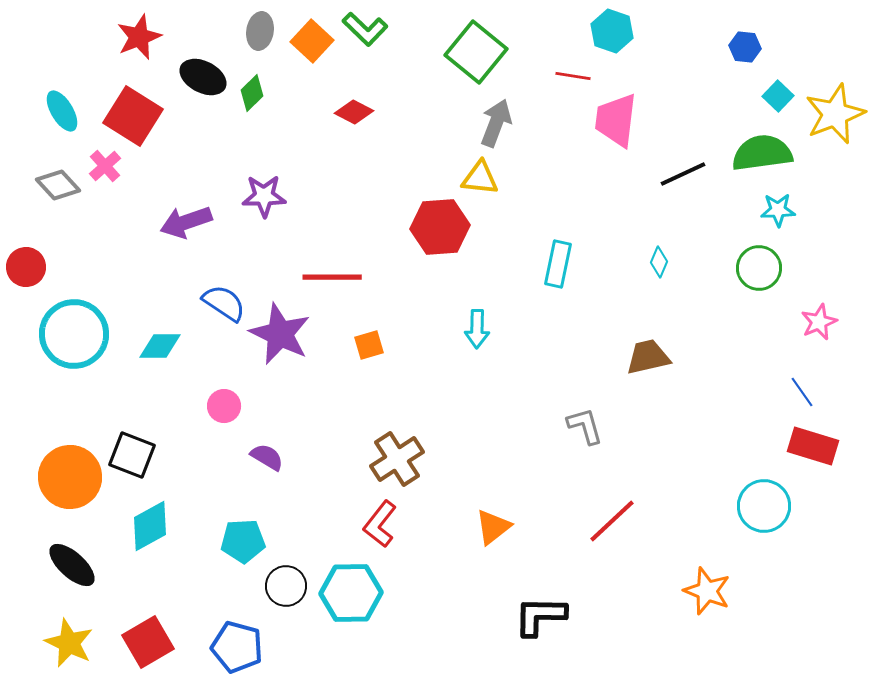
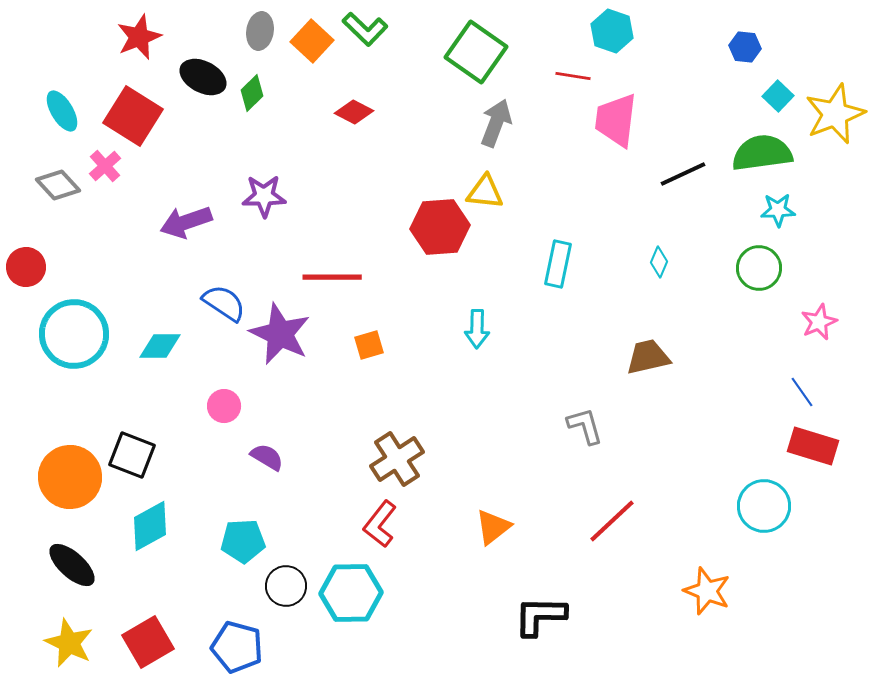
green square at (476, 52): rotated 4 degrees counterclockwise
yellow triangle at (480, 178): moved 5 px right, 14 px down
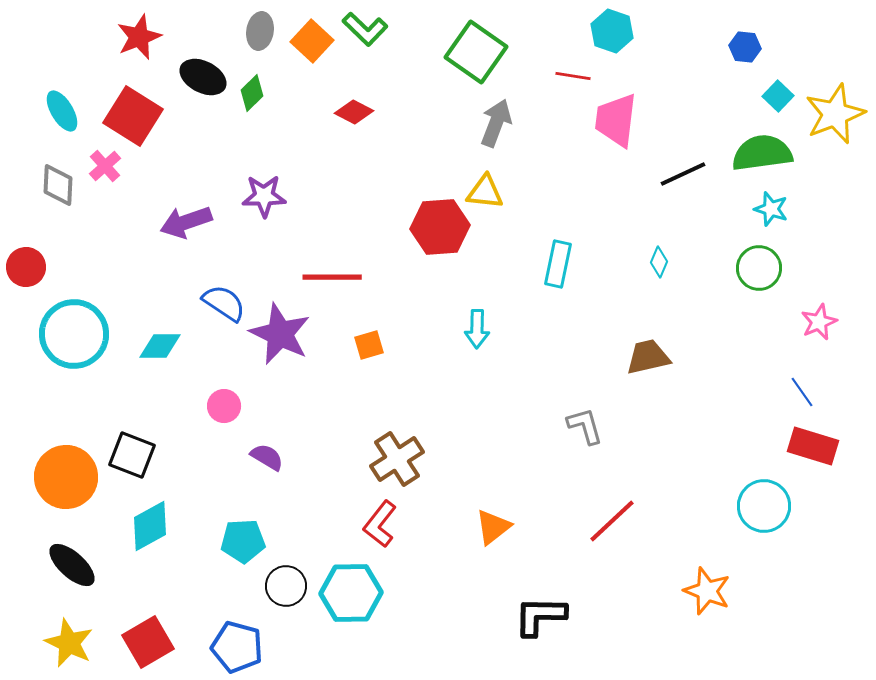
gray diamond at (58, 185): rotated 45 degrees clockwise
cyan star at (778, 210): moved 7 px left, 1 px up; rotated 20 degrees clockwise
orange circle at (70, 477): moved 4 px left
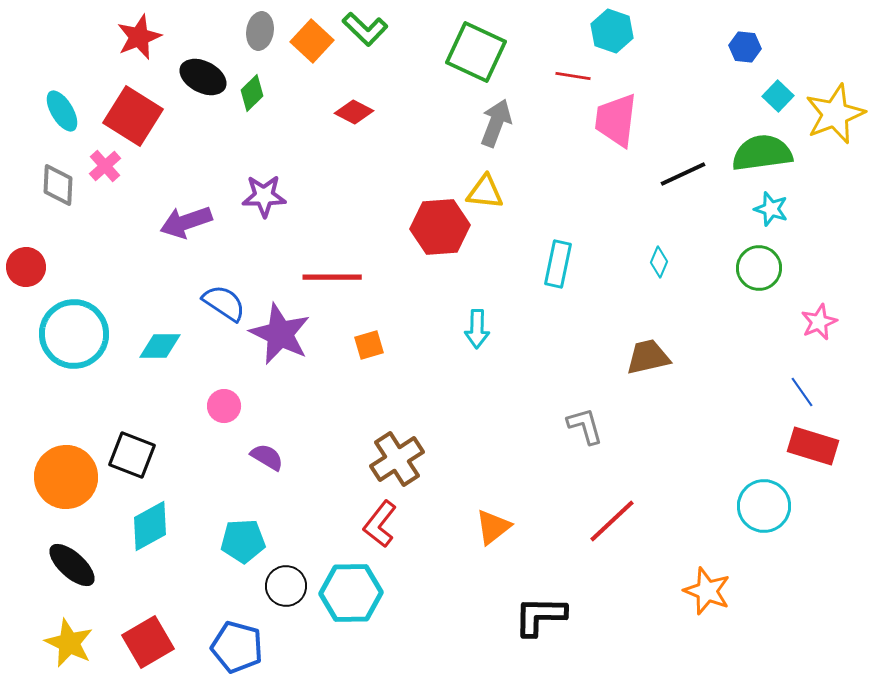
green square at (476, 52): rotated 10 degrees counterclockwise
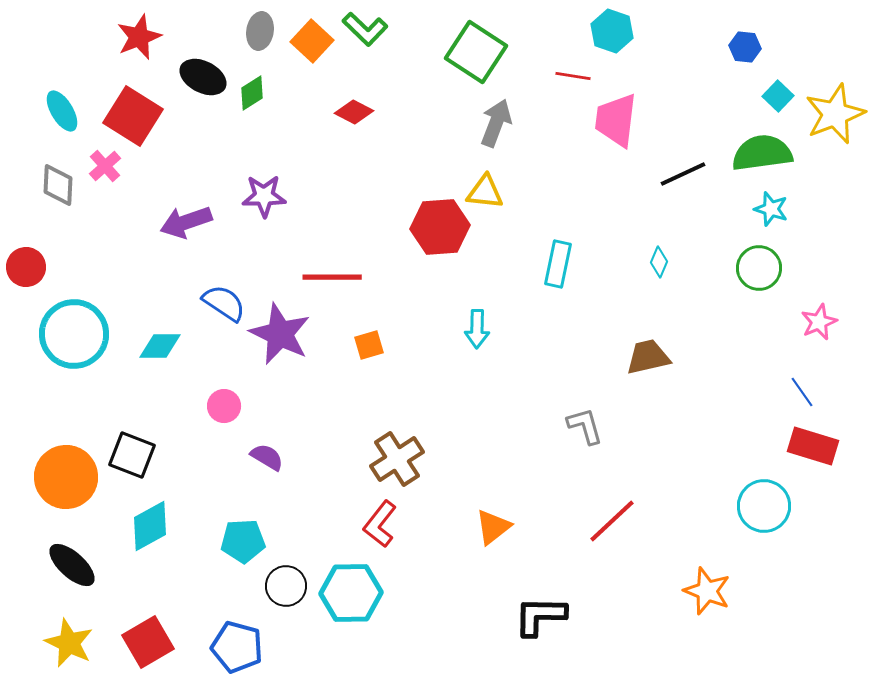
green square at (476, 52): rotated 8 degrees clockwise
green diamond at (252, 93): rotated 12 degrees clockwise
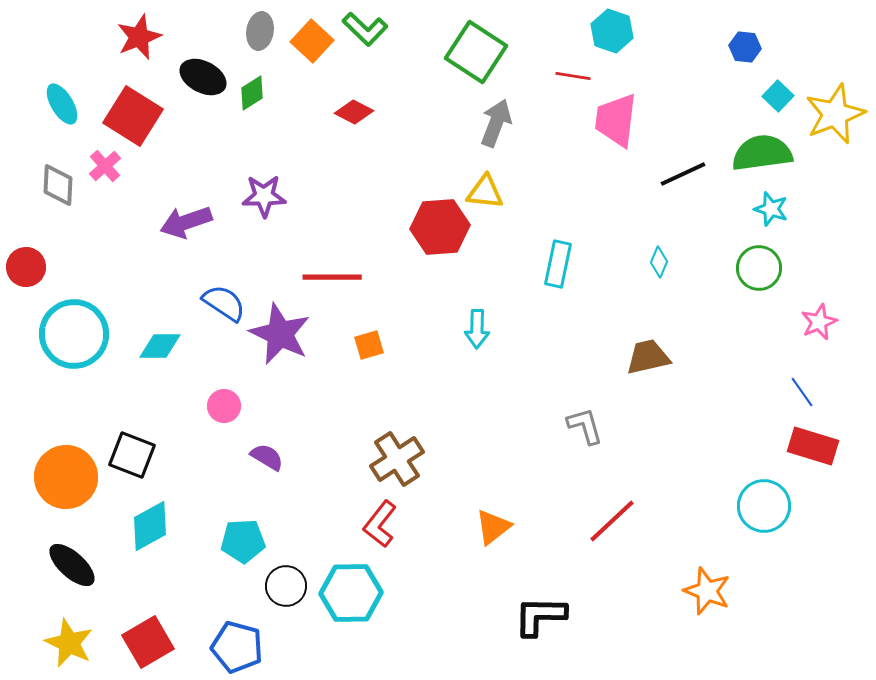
cyan ellipse at (62, 111): moved 7 px up
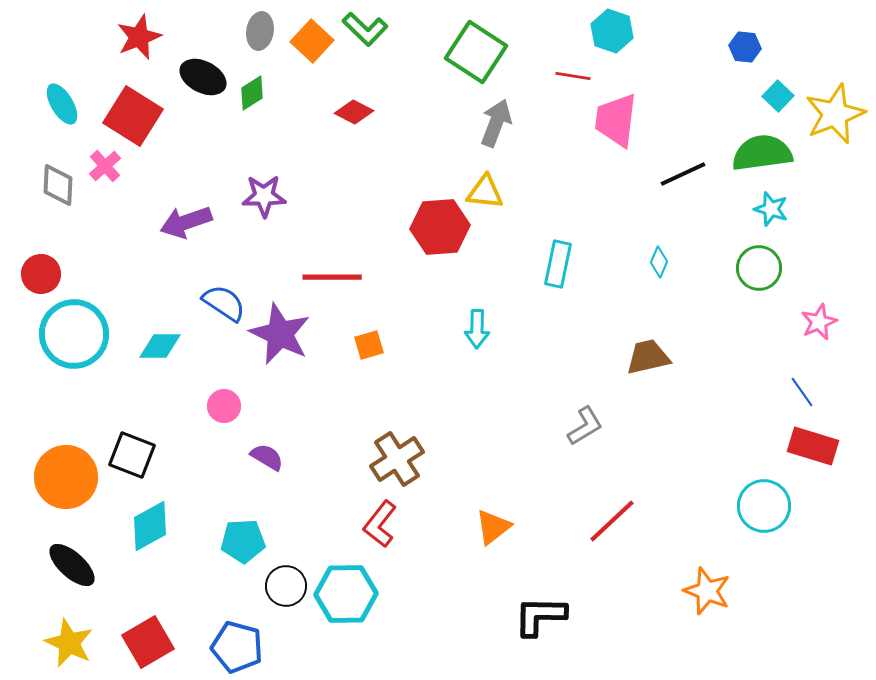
red circle at (26, 267): moved 15 px right, 7 px down
gray L-shape at (585, 426): rotated 75 degrees clockwise
cyan hexagon at (351, 593): moved 5 px left, 1 px down
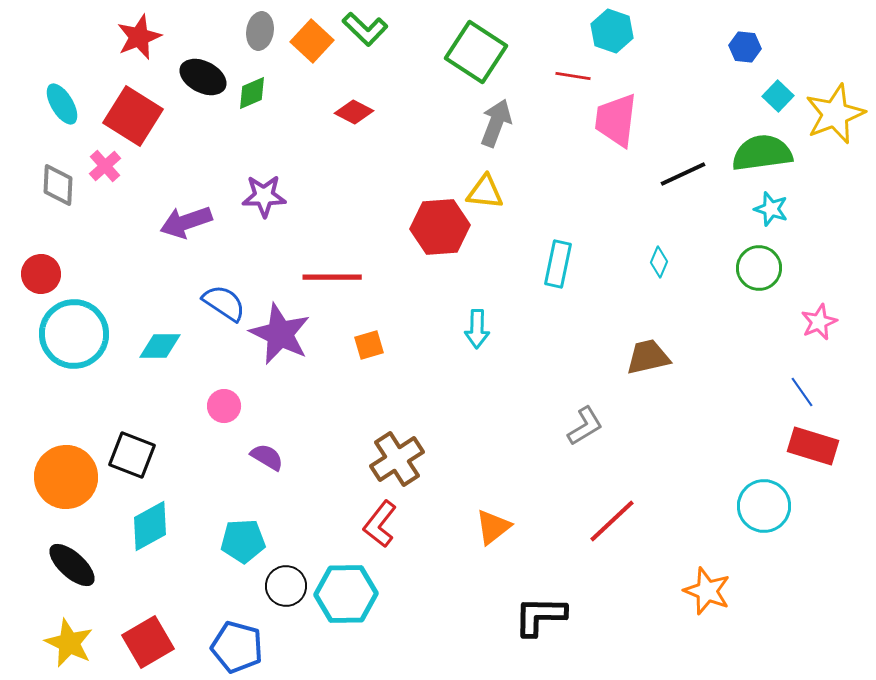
green diamond at (252, 93): rotated 9 degrees clockwise
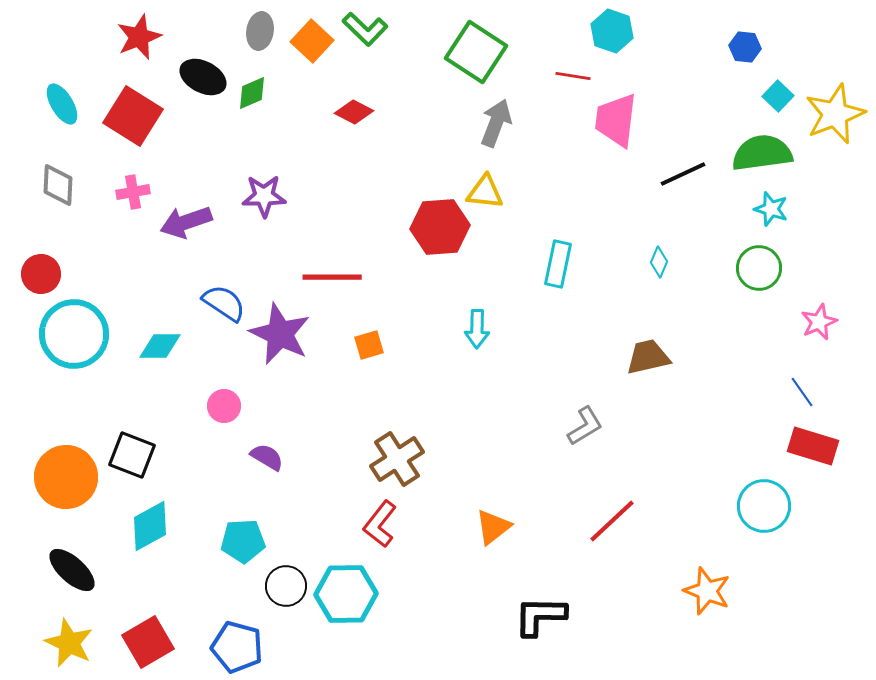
pink cross at (105, 166): moved 28 px right, 26 px down; rotated 32 degrees clockwise
black ellipse at (72, 565): moved 5 px down
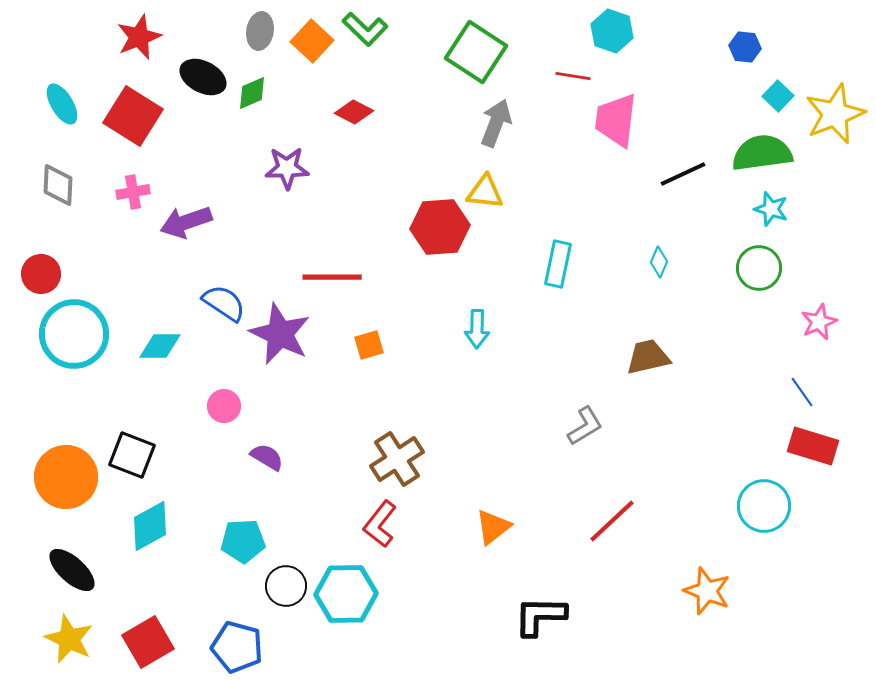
purple star at (264, 196): moved 23 px right, 28 px up
yellow star at (69, 643): moved 4 px up
